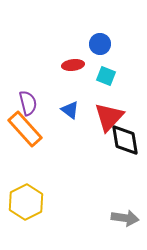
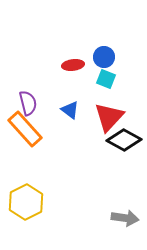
blue circle: moved 4 px right, 13 px down
cyan square: moved 3 px down
black diamond: moved 1 px left; rotated 52 degrees counterclockwise
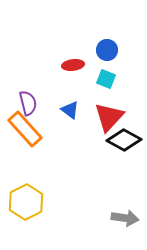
blue circle: moved 3 px right, 7 px up
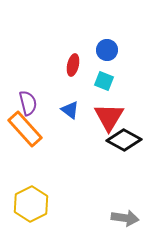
red ellipse: rotated 70 degrees counterclockwise
cyan square: moved 2 px left, 2 px down
red triangle: rotated 12 degrees counterclockwise
yellow hexagon: moved 5 px right, 2 px down
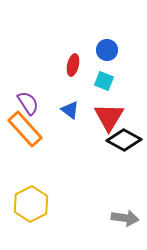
purple semicircle: rotated 20 degrees counterclockwise
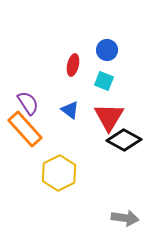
yellow hexagon: moved 28 px right, 31 px up
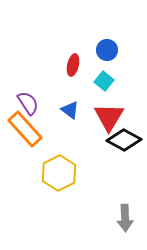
cyan square: rotated 18 degrees clockwise
gray arrow: rotated 80 degrees clockwise
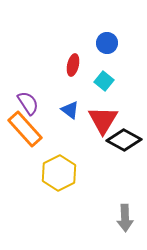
blue circle: moved 7 px up
red triangle: moved 6 px left, 3 px down
